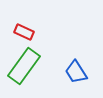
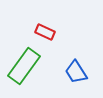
red rectangle: moved 21 px right
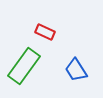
blue trapezoid: moved 2 px up
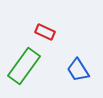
blue trapezoid: moved 2 px right
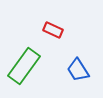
red rectangle: moved 8 px right, 2 px up
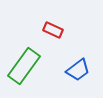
blue trapezoid: rotated 95 degrees counterclockwise
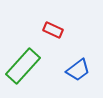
green rectangle: moved 1 px left; rotated 6 degrees clockwise
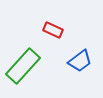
blue trapezoid: moved 2 px right, 9 px up
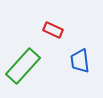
blue trapezoid: rotated 120 degrees clockwise
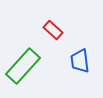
red rectangle: rotated 18 degrees clockwise
